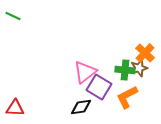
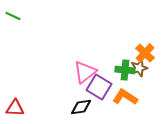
orange L-shape: moved 2 px left; rotated 60 degrees clockwise
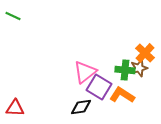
orange L-shape: moved 3 px left, 2 px up
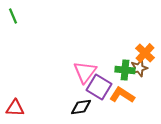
green line: rotated 42 degrees clockwise
pink triangle: rotated 15 degrees counterclockwise
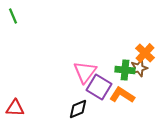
black diamond: moved 3 px left, 2 px down; rotated 15 degrees counterclockwise
